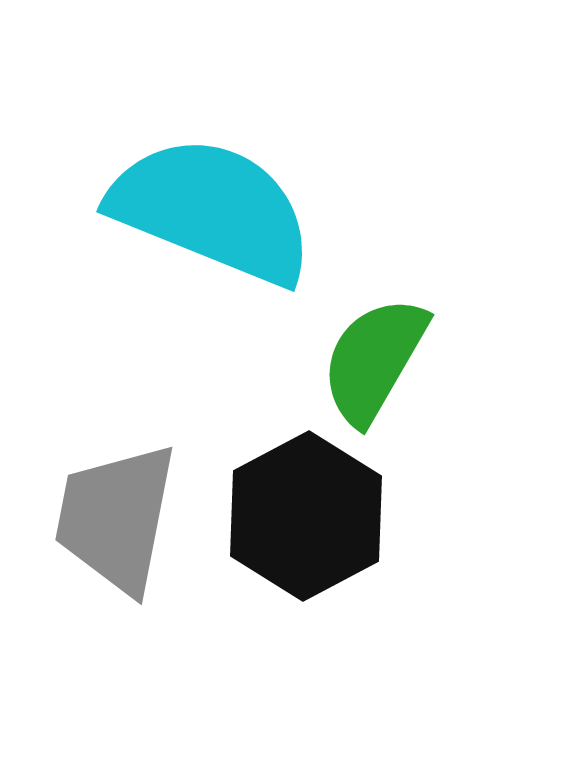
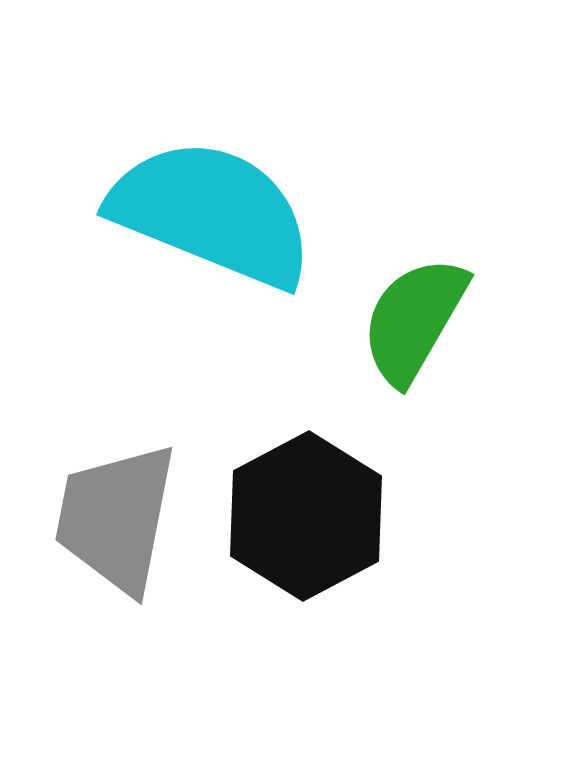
cyan semicircle: moved 3 px down
green semicircle: moved 40 px right, 40 px up
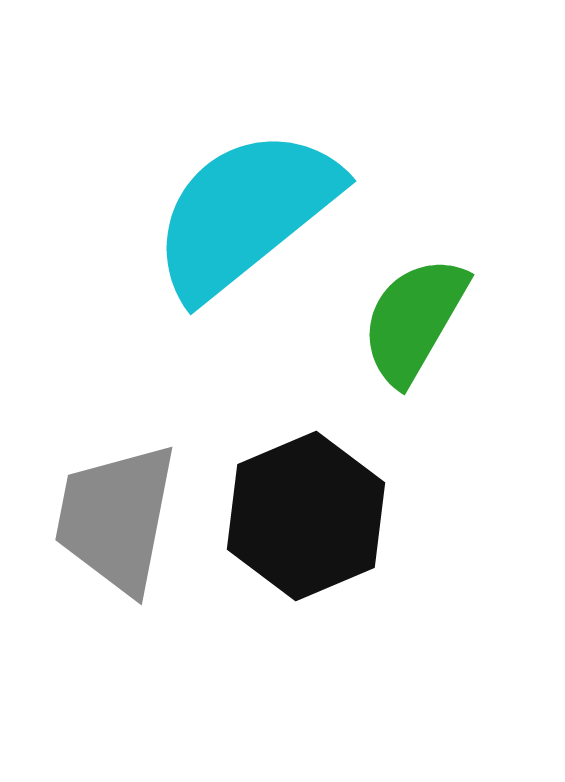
cyan semicircle: moved 33 px right; rotated 61 degrees counterclockwise
black hexagon: rotated 5 degrees clockwise
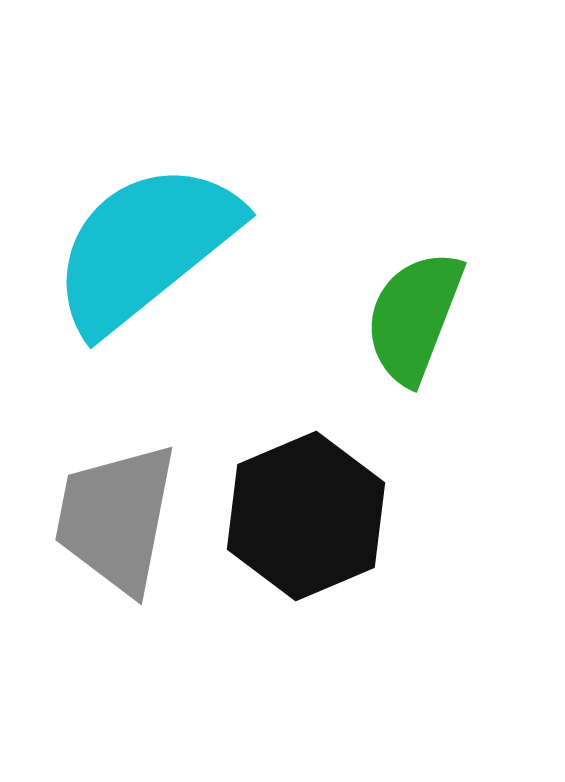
cyan semicircle: moved 100 px left, 34 px down
green semicircle: moved 3 px up; rotated 9 degrees counterclockwise
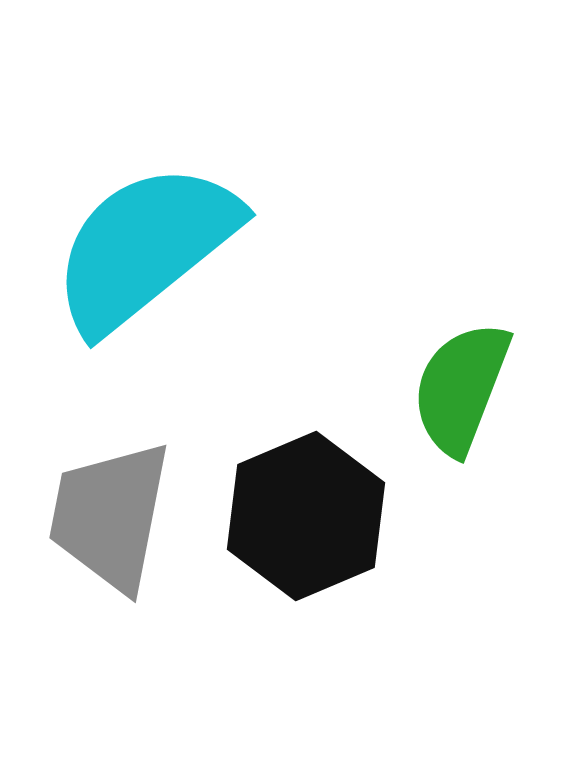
green semicircle: moved 47 px right, 71 px down
gray trapezoid: moved 6 px left, 2 px up
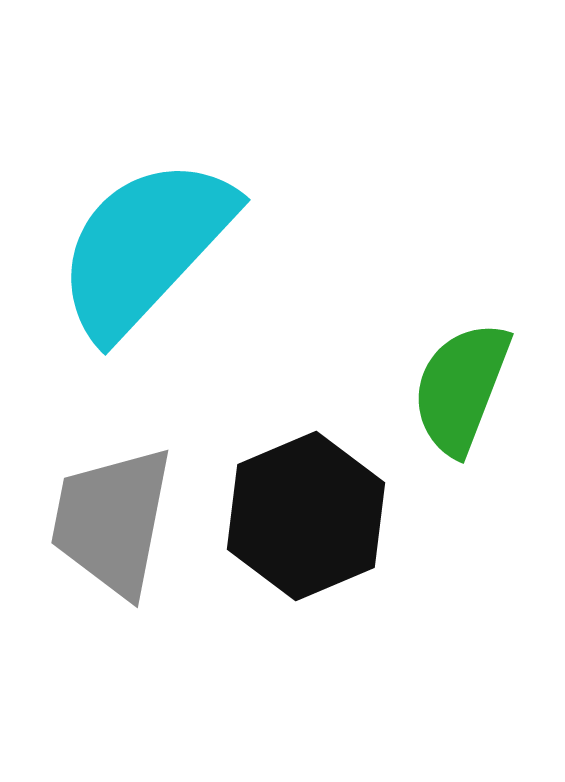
cyan semicircle: rotated 8 degrees counterclockwise
gray trapezoid: moved 2 px right, 5 px down
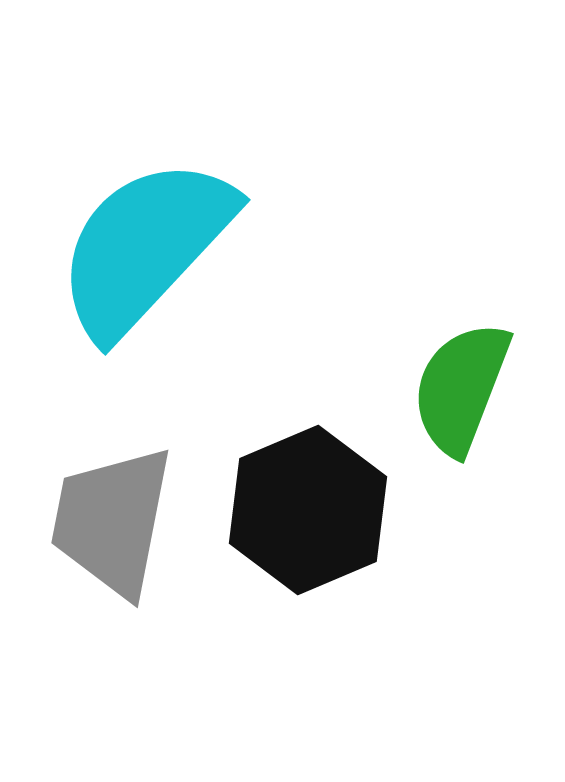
black hexagon: moved 2 px right, 6 px up
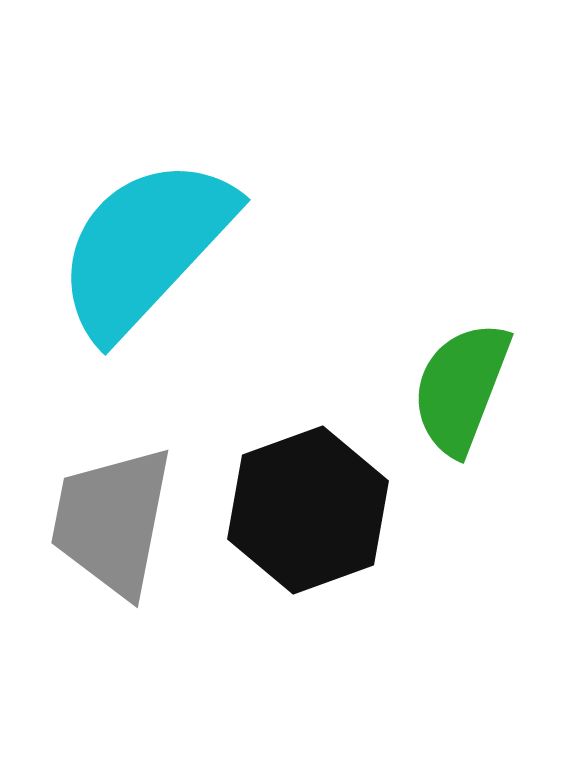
black hexagon: rotated 3 degrees clockwise
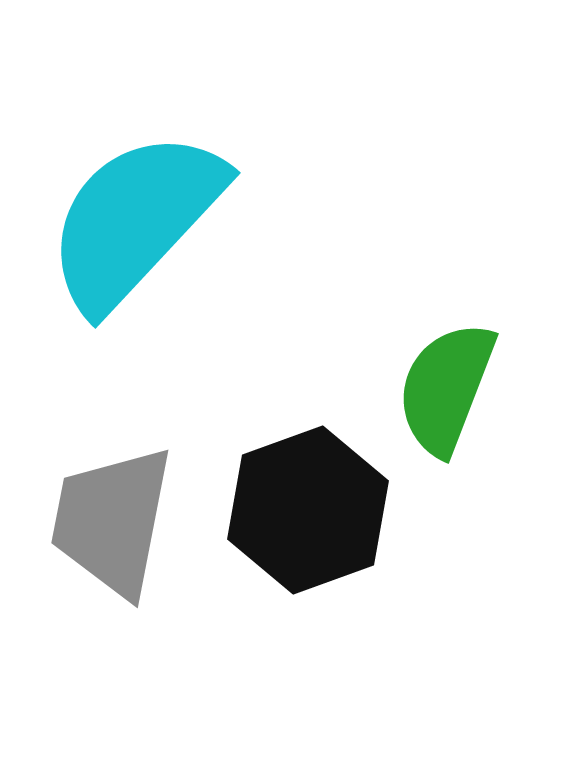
cyan semicircle: moved 10 px left, 27 px up
green semicircle: moved 15 px left
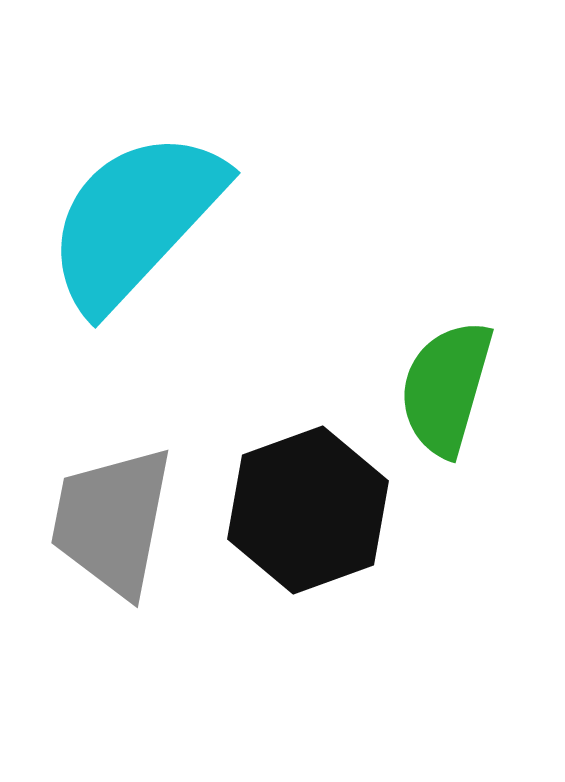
green semicircle: rotated 5 degrees counterclockwise
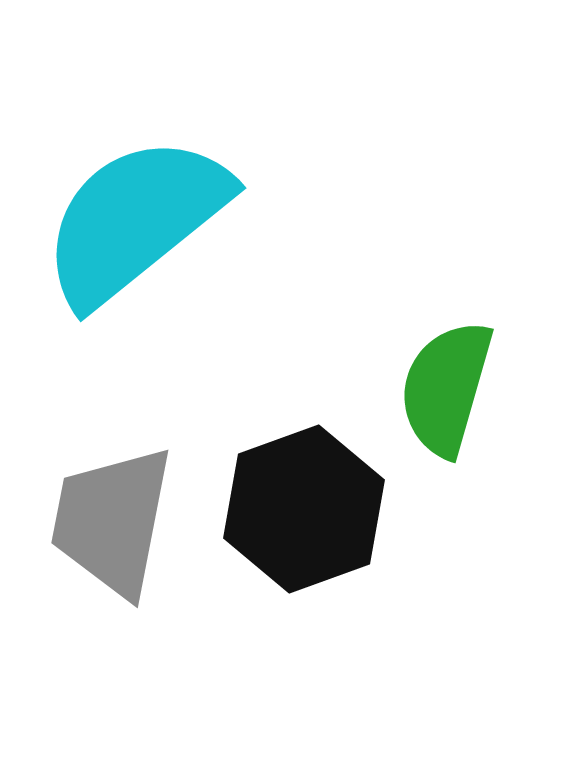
cyan semicircle: rotated 8 degrees clockwise
black hexagon: moved 4 px left, 1 px up
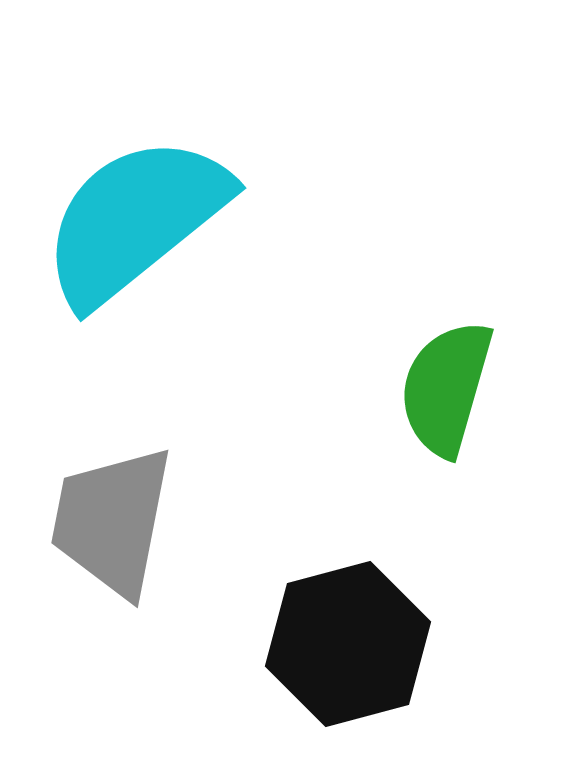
black hexagon: moved 44 px right, 135 px down; rotated 5 degrees clockwise
